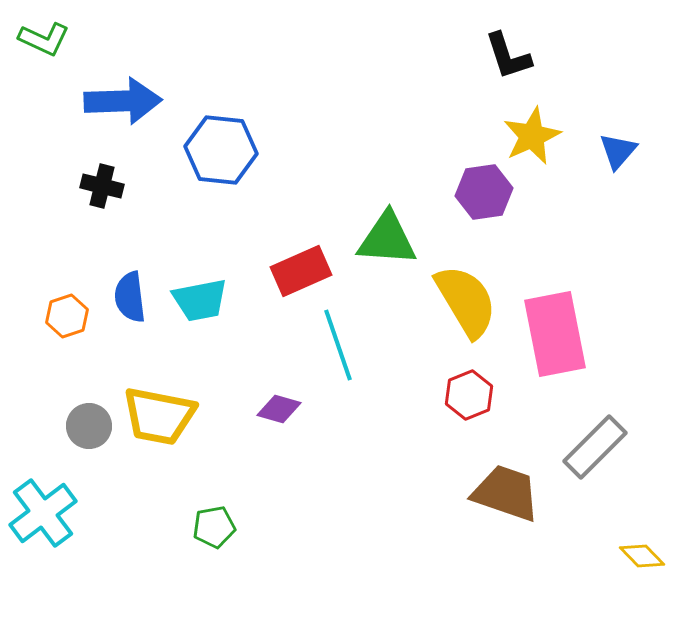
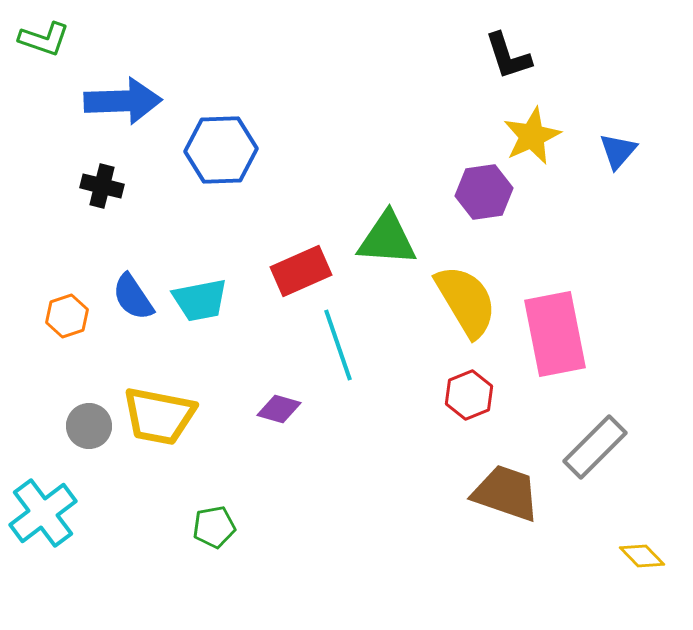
green L-shape: rotated 6 degrees counterclockwise
blue hexagon: rotated 8 degrees counterclockwise
blue semicircle: moved 3 px right; rotated 27 degrees counterclockwise
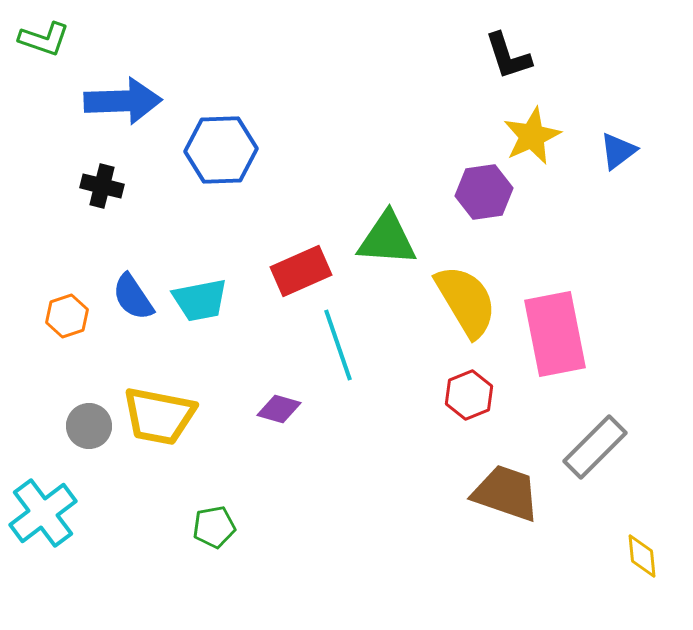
blue triangle: rotated 12 degrees clockwise
yellow diamond: rotated 39 degrees clockwise
